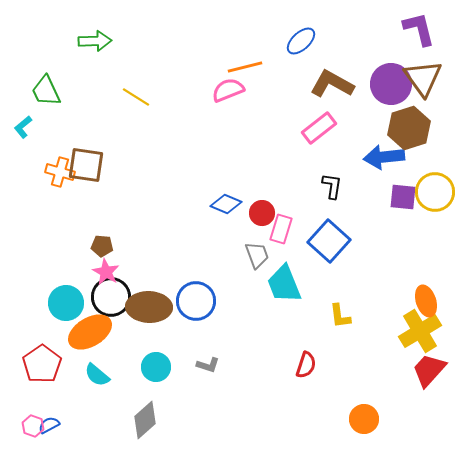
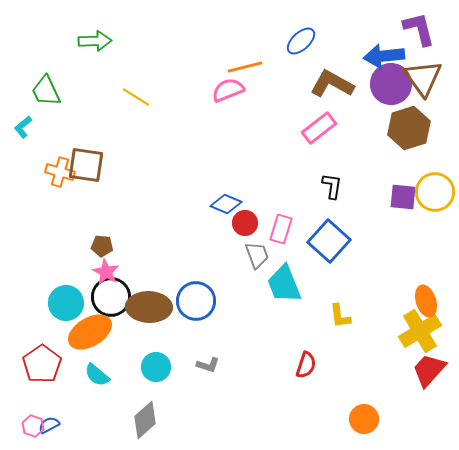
blue arrow at (384, 157): moved 101 px up
red circle at (262, 213): moved 17 px left, 10 px down
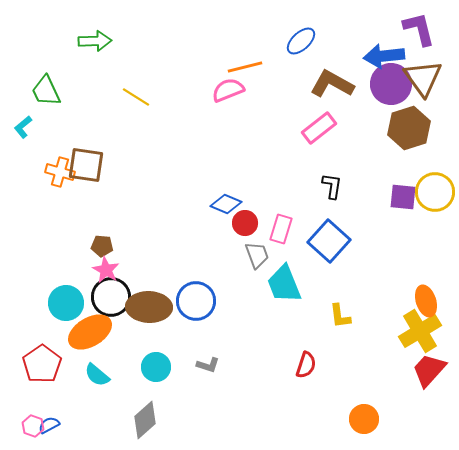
pink star at (106, 272): moved 2 px up
